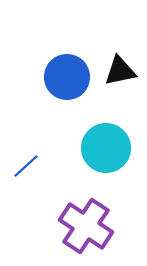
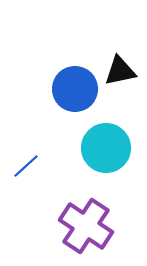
blue circle: moved 8 px right, 12 px down
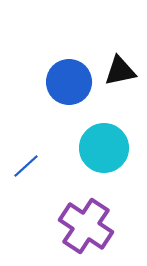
blue circle: moved 6 px left, 7 px up
cyan circle: moved 2 px left
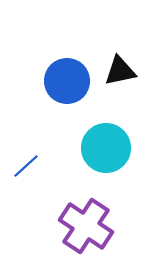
blue circle: moved 2 px left, 1 px up
cyan circle: moved 2 px right
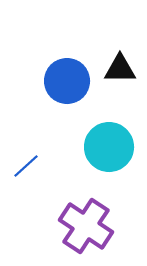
black triangle: moved 2 px up; rotated 12 degrees clockwise
cyan circle: moved 3 px right, 1 px up
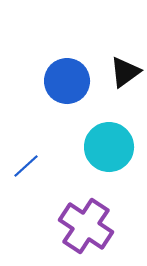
black triangle: moved 5 px right, 3 px down; rotated 36 degrees counterclockwise
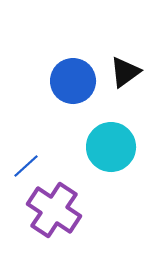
blue circle: moved 6 px right
cyan circle: moved 2 px right
purple cross: moved 32 px left, 16 px up
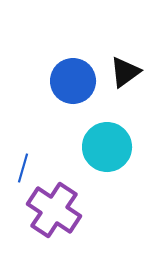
cyan circle: moved 4 px left
blue line: moved 3 px left, 2 px down; rotated 32 degrees counterclockwise
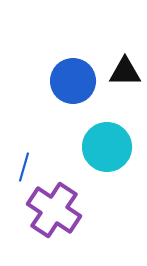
black triangle: rotated 36 degrees clockwise
blue line: moved 1 px right, 1 px up
